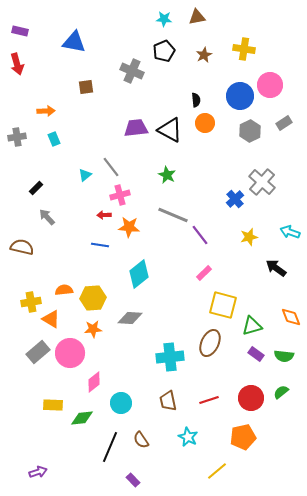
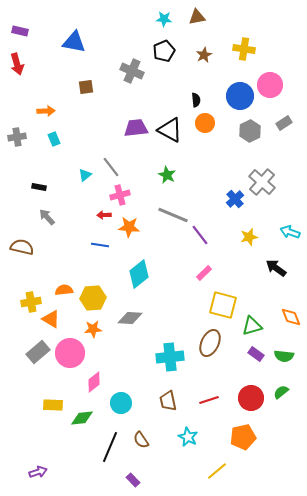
black rectangle at (36, 188): moved 3 px right, 1 px up; rotated 56 degrees clockwise
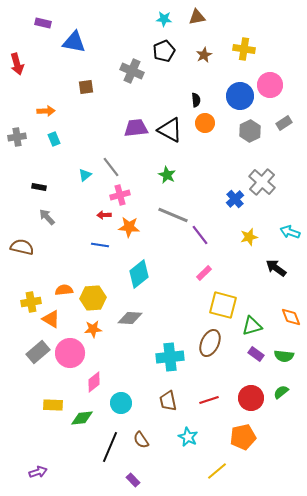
purple rectangle at (20, 31): moved 23 px right, 8 px up
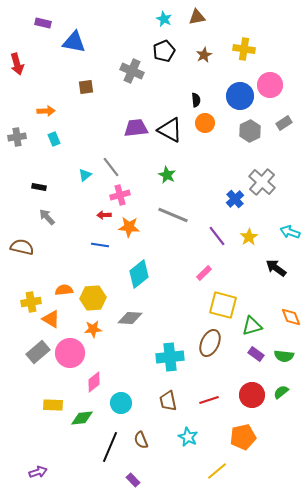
cyan star at (164, 19): rotated 21 degrees clockwise
purple line at (200, 235): moved 17 px right, 1 px down
yellow star at (249, 237): rotated 18 degrees counterclockwise
red circle at (251, 398): moved 1 px right, 3 px up
brown semicircle at (141, 440): rotated 12 degrees clockwise
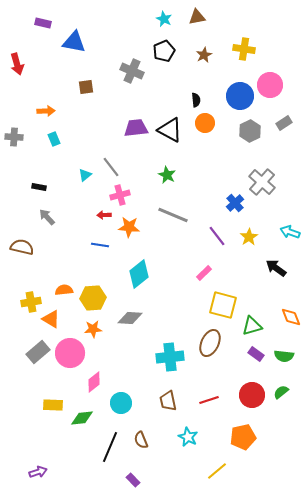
gray cross at (17, 137): moved 3 px left; rotated 12 degrees clockwise
blue cross at (235, 199): moved 4 px down
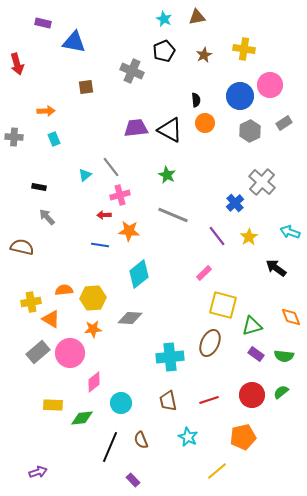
orange star at (129, 227): moved 4 px down
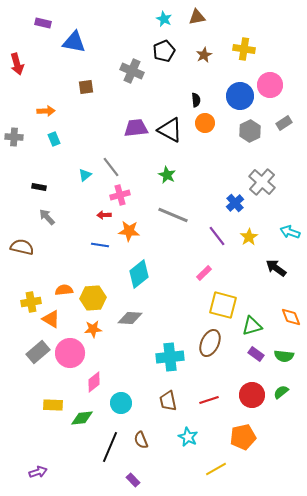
yellow line at (217, 471): moved 1 px left, 2 px up; rotated 10 degrees clockwise
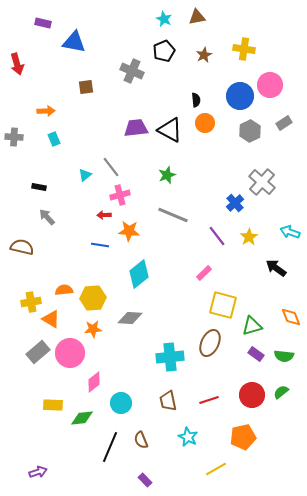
green star at (167, 175): rotated 24 degrees clockwise
purple rectangle at (133, 480): moved 12 px right
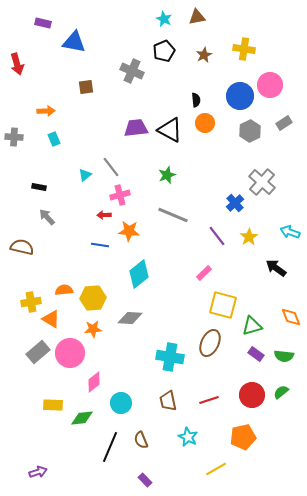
cyan cross at (170, 357): rotated 16 degrees clockwise
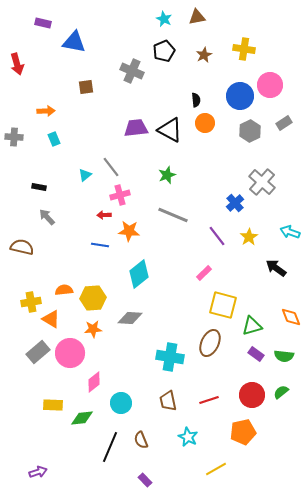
orange pentagon at (243, 437): moved 5 px up
